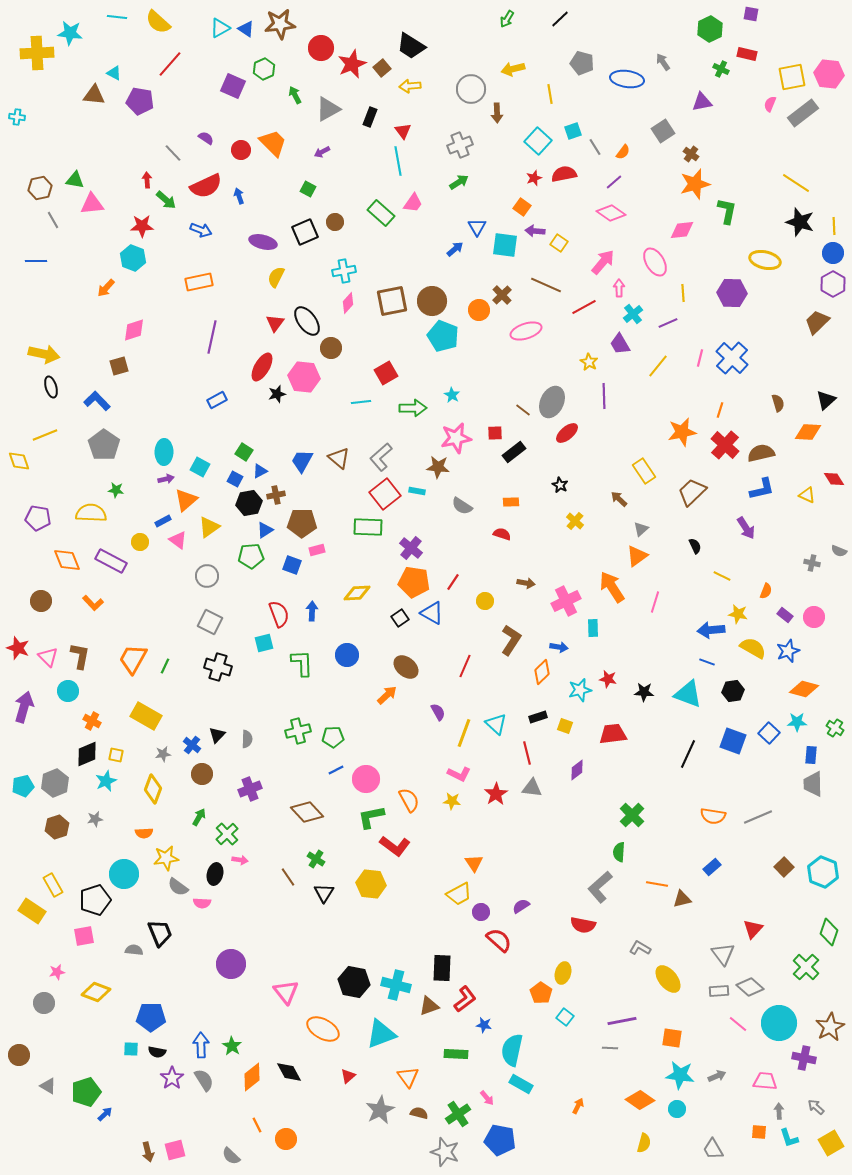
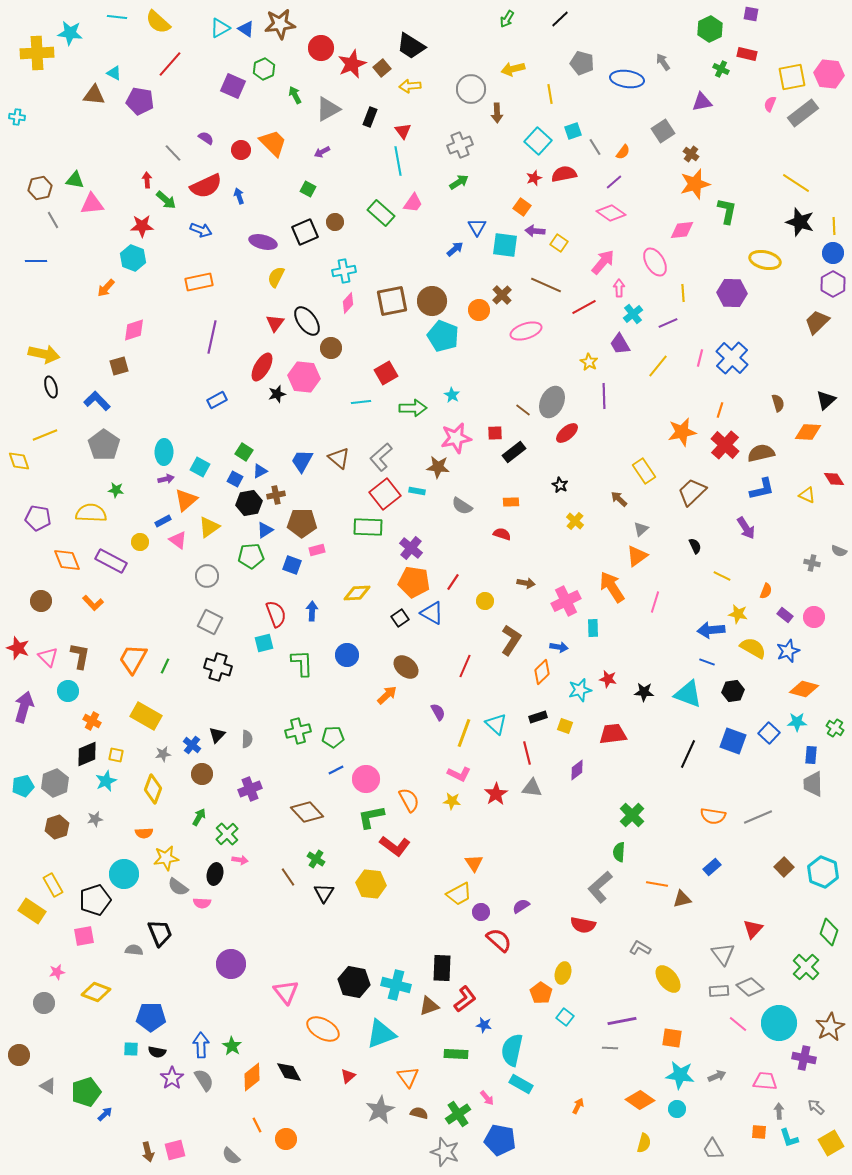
red semicircle at (279, 614): moved 3 px left
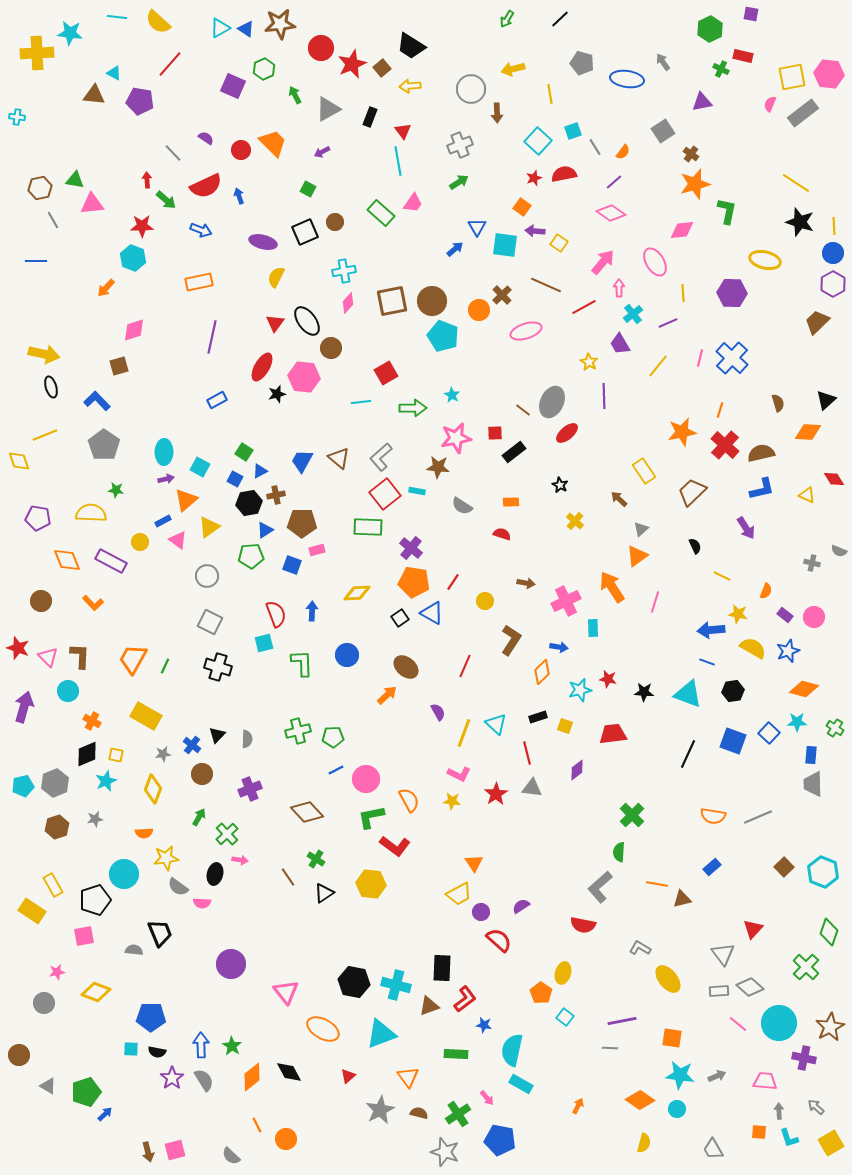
red rectangle at (747, 54): moved 4 px left, 2 px down
brown L-shape at (80, 656): rotated 8 degrees counterclockwise
black triangle at (324, 893): rotated 25 degrees clockwise
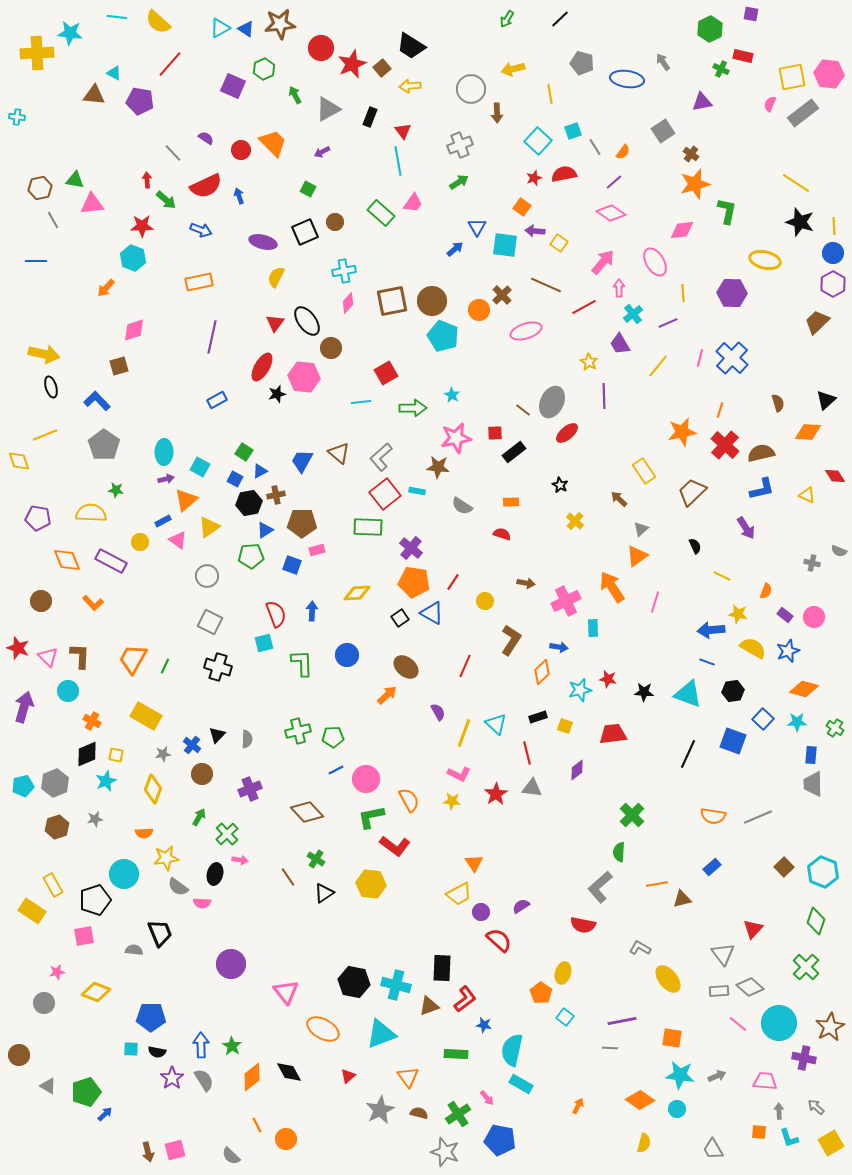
brown triangle at (339, 458): moved 5 px up
red diamond at (834, 479): moved 1 px right, 3 px up
blue square at (769, 733): moved 6 px left, 14 px up
orange line at (657, 884): rotated 20 degrees counterclockwise
green diamond at (829, 932): moved 13 px left, 11 px up
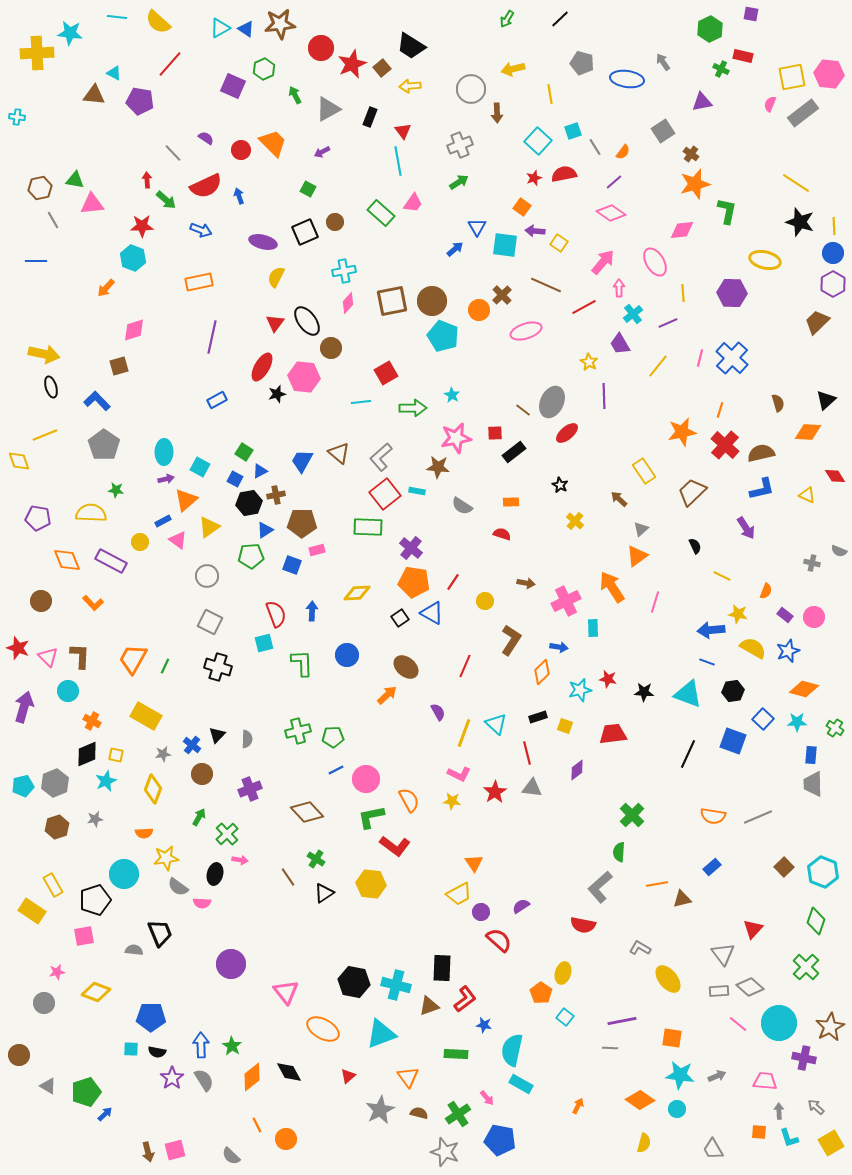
red star at (496, 794): moved 1 px left, 2 px up
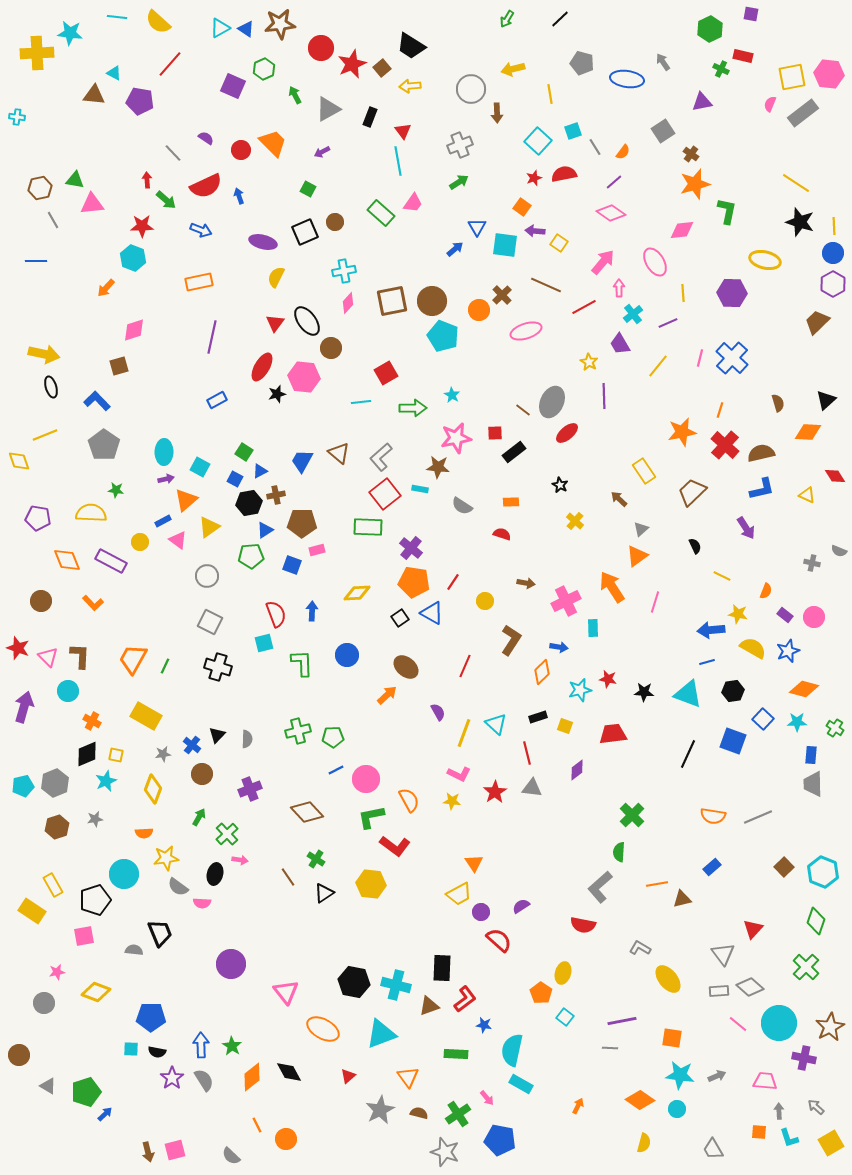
cyan rectangle at (417, 491): moved 3 px right, 2 px up
blue line at (707, 662): rotated 35 degrees counterclockwise
